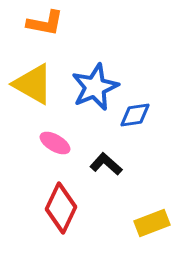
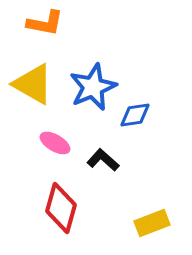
blue star: moved 2 px left
black L-shape: moved 3 px left, 4 px up
red diamond: rotated 9 degrees counterclockwise
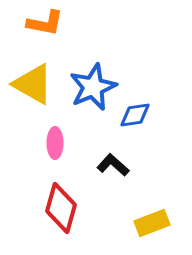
pink ellipse: rotated 60 degrees clockwise
black L-shape: moved 10 px right, 5 px down
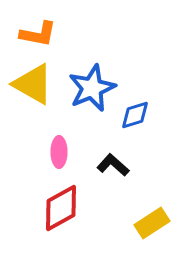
orange L-shape: moved 7 px left, 11 px down
blue star: moved 1 px left, 1 px down
blue diamond: rotated 8 degrees counterclockwise
pink ellipse: moved 4 px right, 9 px down
red diamond: rotated 45 degrees clockwise
yellow rectangle: rotated 12 degrees counterclockwise
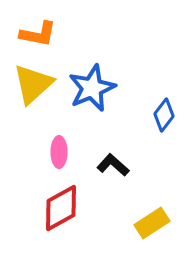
yellow triangle: rotated 48 degrees clockwise
blue diamond: moved 29 px right; rotated 36 degrees counterclockwise
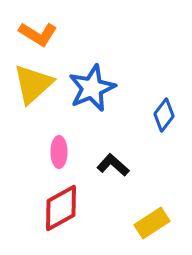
orange L-shape: rotated 21 degrees clockwise
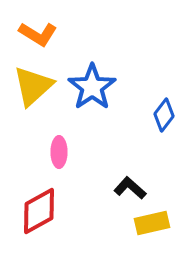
yellow triangle: moved 2 px down
blue star: moved 1 px up; rotated 12 degrees counterclockwise
black L-shape: moved 17 px right, 23 px down
red diamond: moved 22 px left, 3 px down
yellow rectangle: rotated 20 degrees clockwise
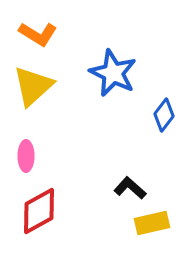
blue star: moved 21 px right, 14 px up; rotated 12 degrees counterclockwise
pink ellipse: moved 33 px left, 4 px down
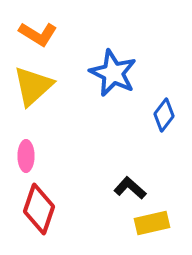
red diamond: moved 2 px up; rotated 42 degrees counterclockwise
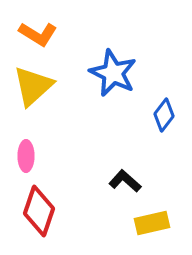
black L-shape: moved 5 px left, 7 px up
red diamond: moved 2 px down
